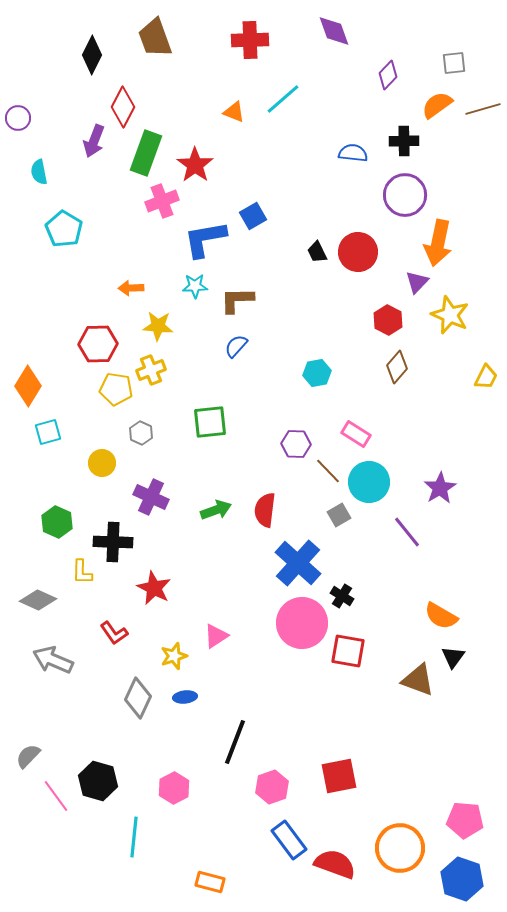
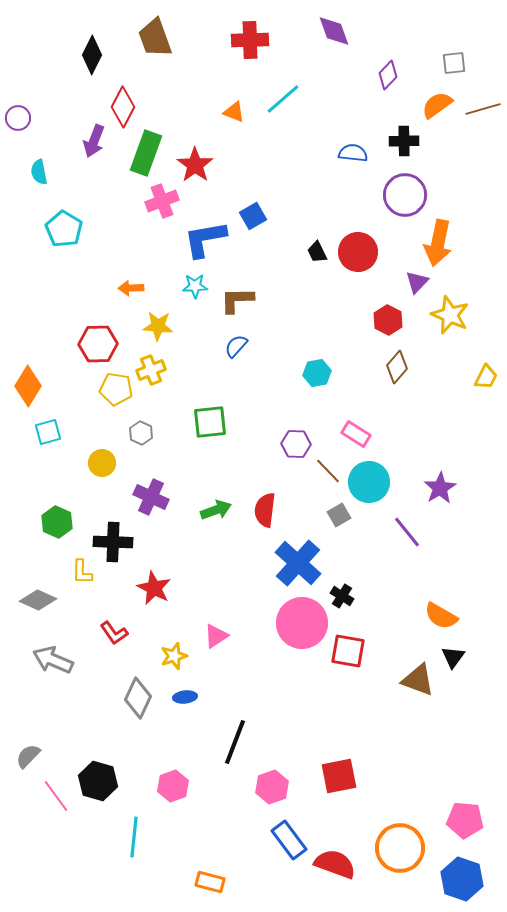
pink hexagon at (174, 788): moved 1 px left, 2 px up; rotated 8 degrees clockwise
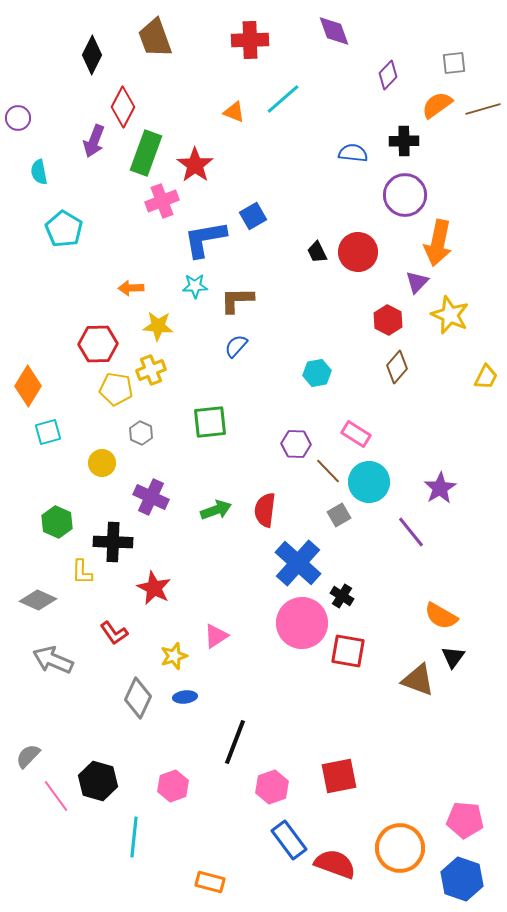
purple line at (407, 532): moved 4 px right
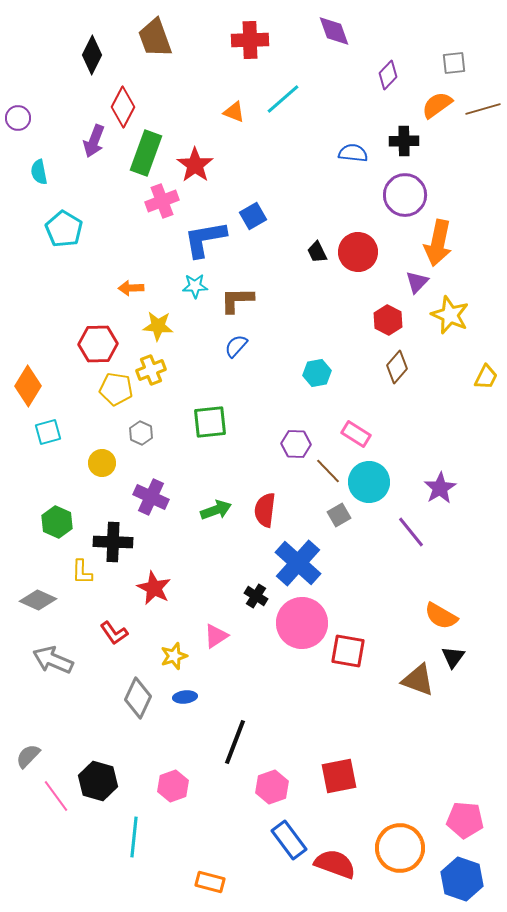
black cross at (342, 596): moved 86 px left
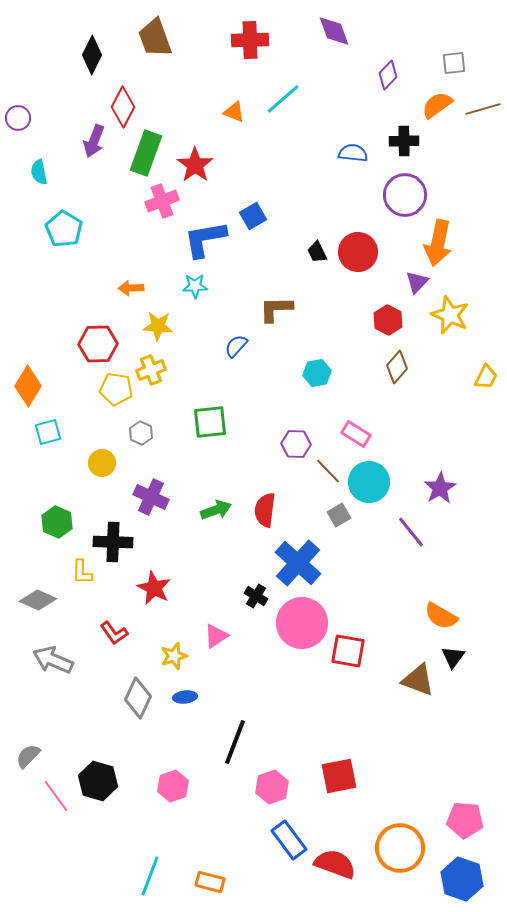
brown L-shape at (237, 300): moved 39 px right, 9 px down
cyan line at (134, 837): moved 16 px right, 39 px down; rotated 15 degrees clockwise
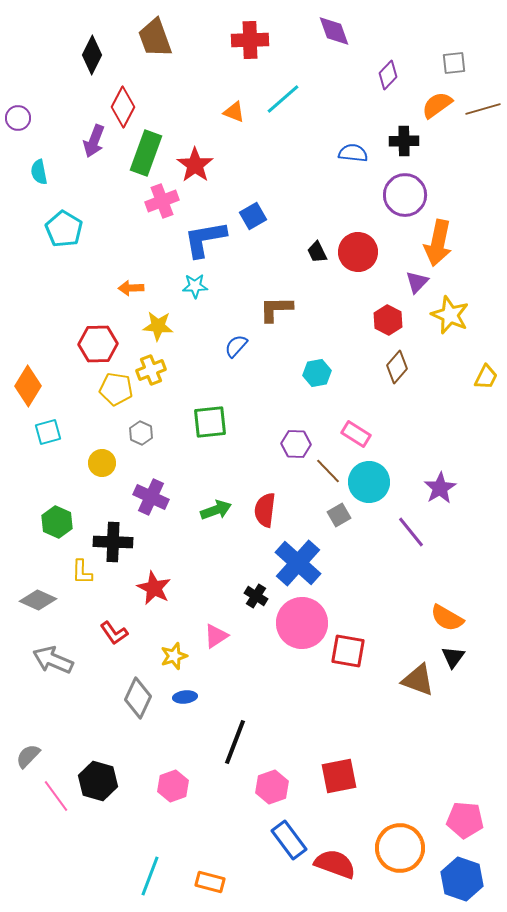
orange semicircle at (441, 616): moved 6 px right, 2 px down
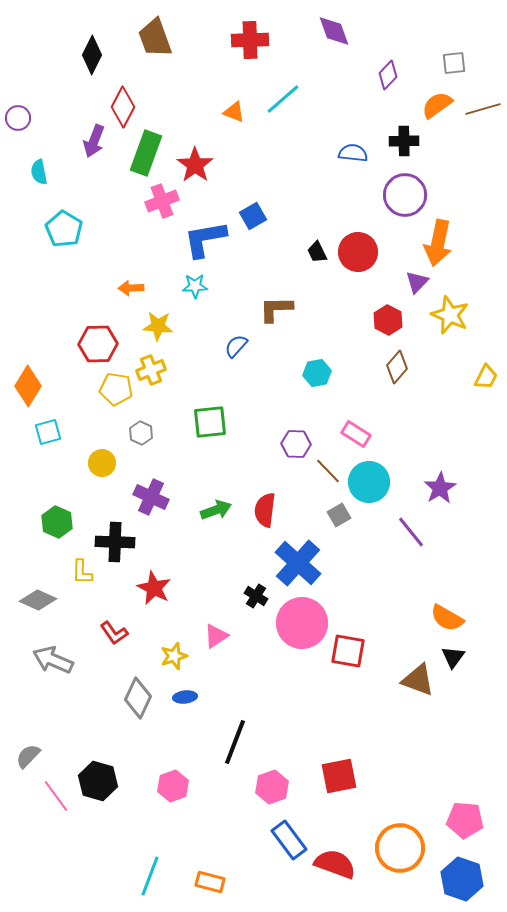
black cross at (113, 542): moved 2 px right
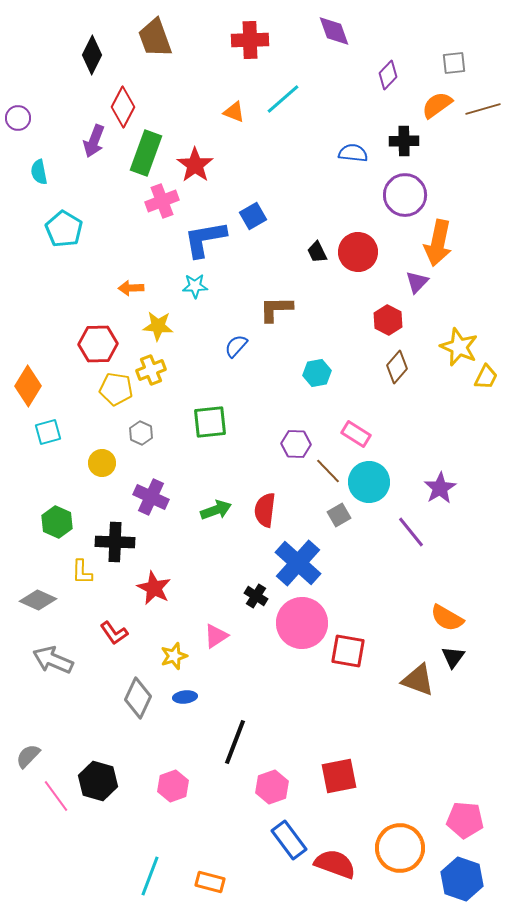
yellow star at (450, 315): moved 9 px right, 32 px down
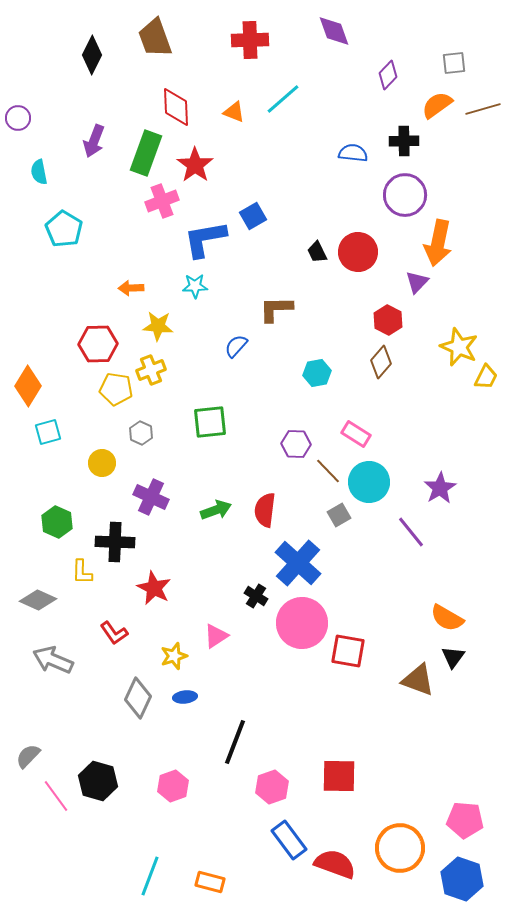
red diamond at (123, 107): moved 53 px right; rotated 30 degrees counterclockwise
brown diamond at (397, 367): moved 16 px left, 5 px up
red square at (339, 776): rotated 12 degrees clockwise
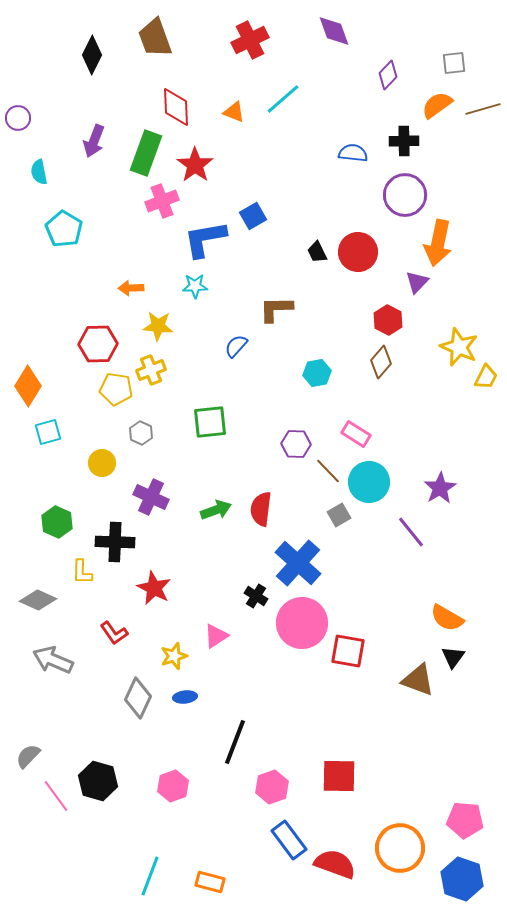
red cross at (250, 40): rotated 24 degrees counterclockwise
red semicircle at (265, 510): moved 4 px left, 1 px up
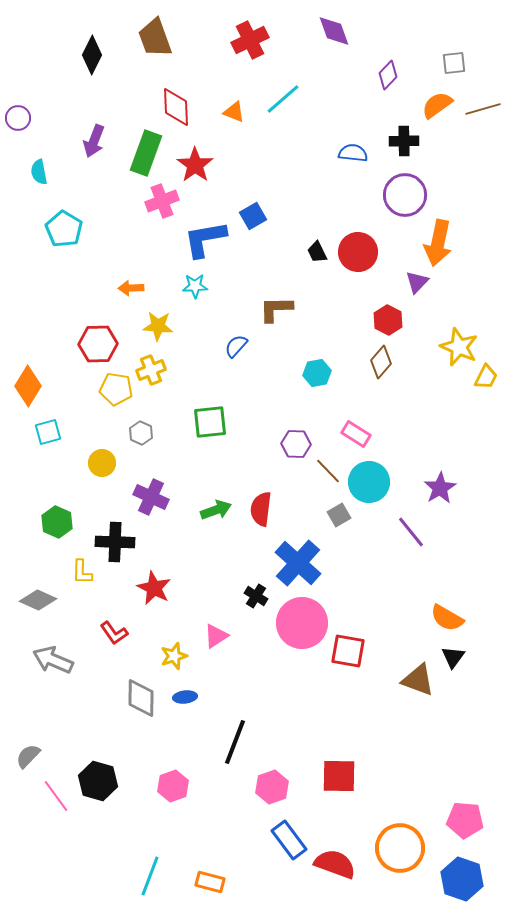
gray diamond at (138, 698): moved 3 px right; rotated 24 degrees counterclockwise
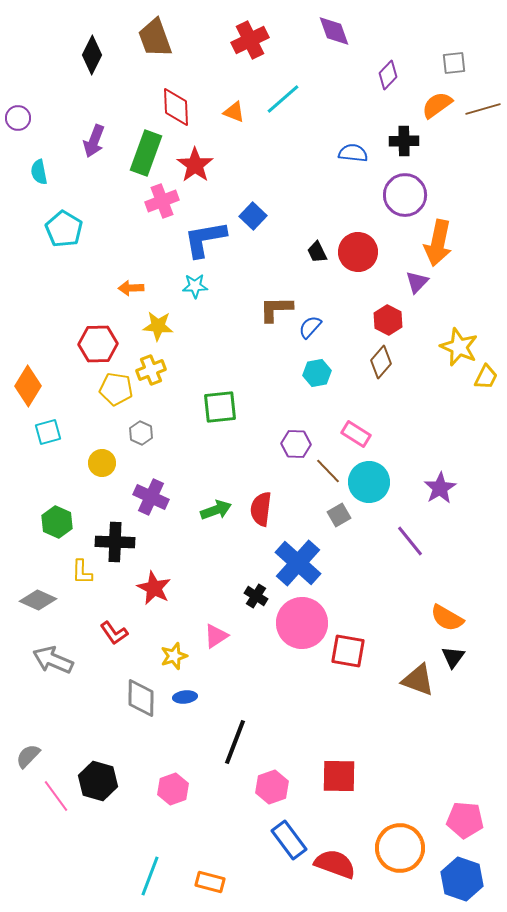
blue square at (253, 216): rotated 16 degrees counterclockwise
blue semicircle at (236, 346): moved 74 px right, 19 px up
green square at (210, 422): moved 10 px right, 15 px up
purple line at (411, 532): moved 1 px left, 9 px down
pink hexagon at (173, 786): moved 3 px down
